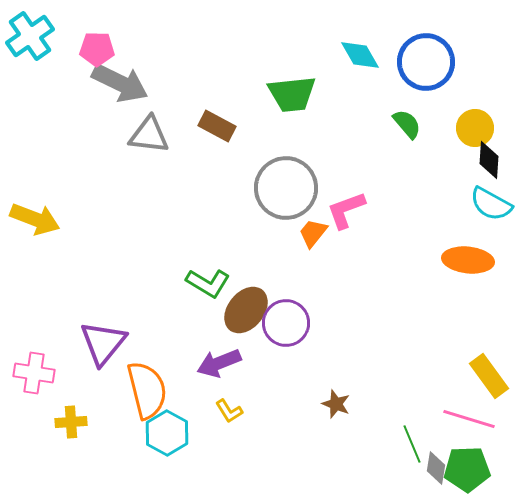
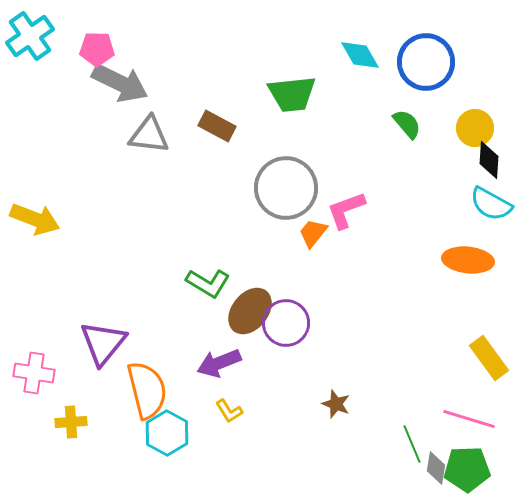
brown ellipse: moved 4 px right, 1 px down
yellow rectangle: moved 18 px up
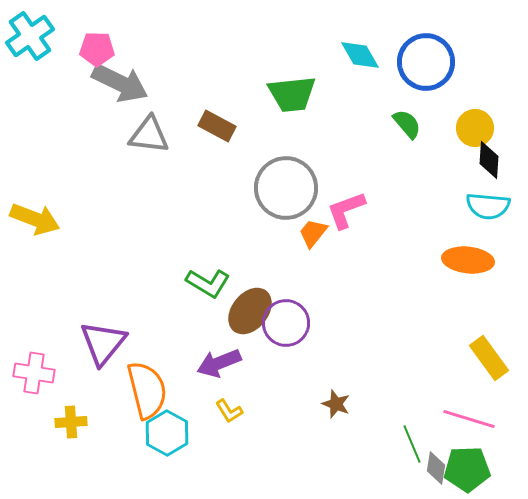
cyan semicircle: moved 3 px left, 2 px down; rotated 24 degrees counterclockwise
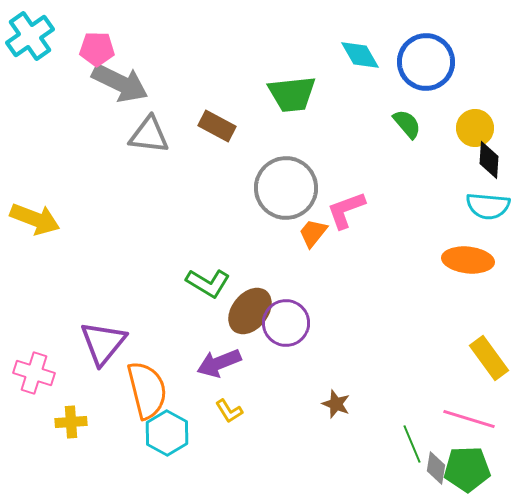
pink cross: rotated 9 degrees clockwise
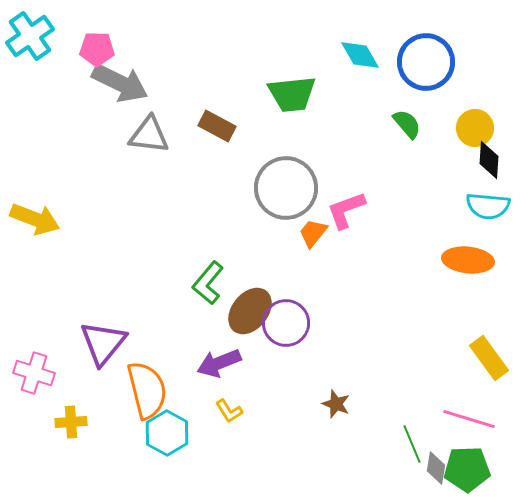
green L-shape: rotated 99 degrees clockwise
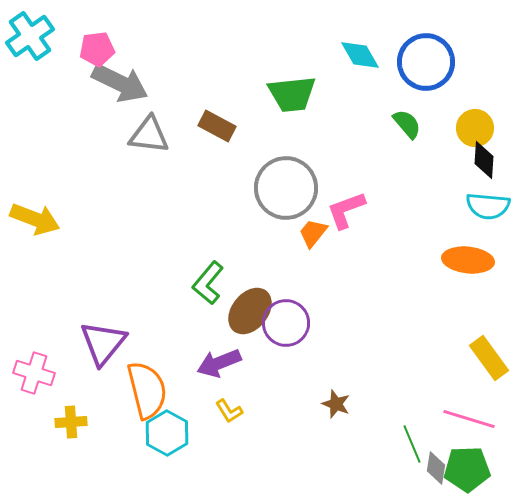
pink pentagon: rotated 8 degrees counterclockwise
black diamond: moved 5 px left
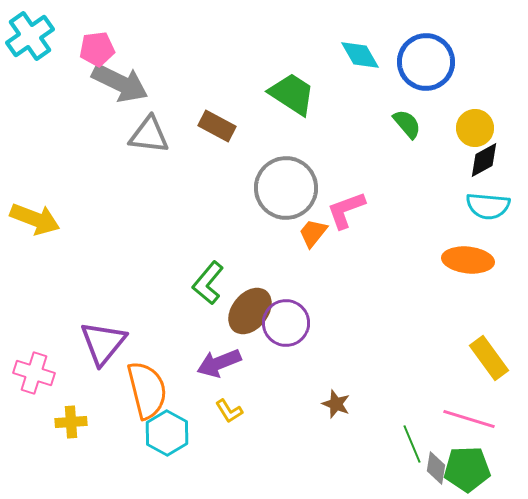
green trapezoid: rotated 141 degrees counterclockwise
black diamond: rotated 57 degrees clockwise
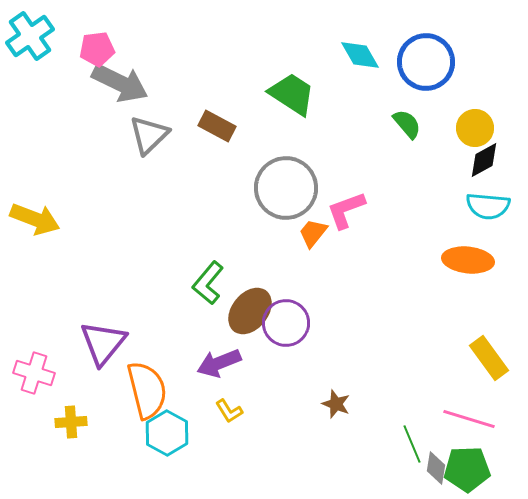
gray triangle: rotated 51 degrees counterclockwise
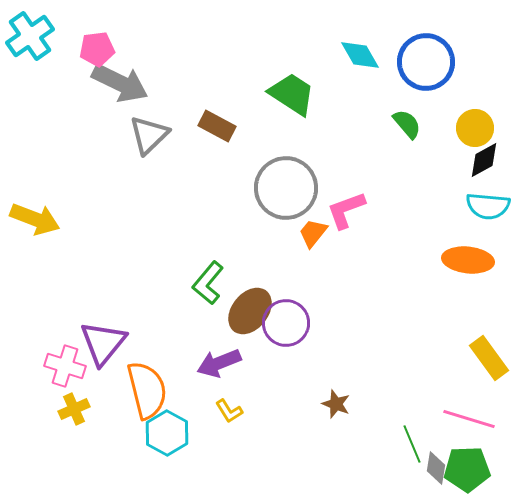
pink cross: moved 31 px right, 7 px up
yellow cross: moved 3 px right, 13 px up; rotated 20 degrees counterclockwise
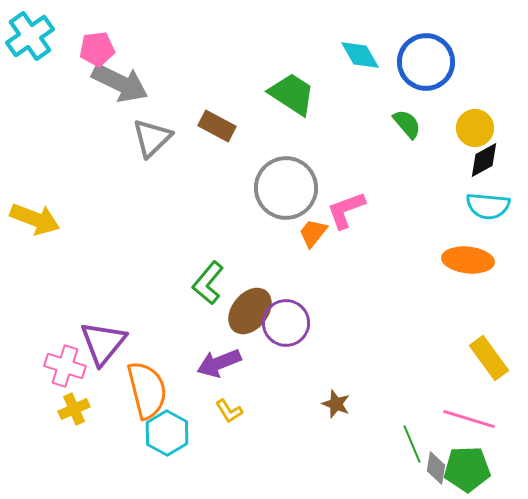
gray triangle: moved 3 px right, 3 px down
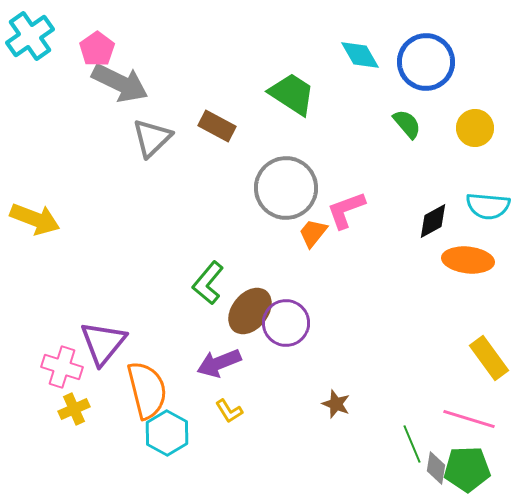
pink pentagon: rotated 28 degrees counterclockwise
black diamond: moved 51 px left, 61 px down
pink cross: moved 3 px left, 1 px down
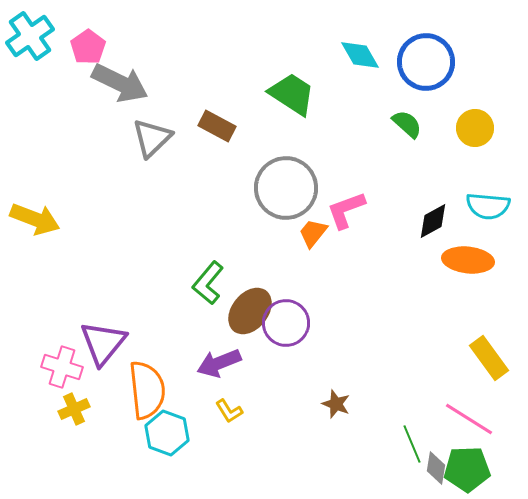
pink pentagon: moved 9 px left, 2 px up
green semicircle: rotated 8 degrees counterclockwise
orange semicircle: rotated 8 degrees clockwise
pink line: rotated 15 degrees clockwise
cyan hexagon: rotated 9 degrees counterclockwise
